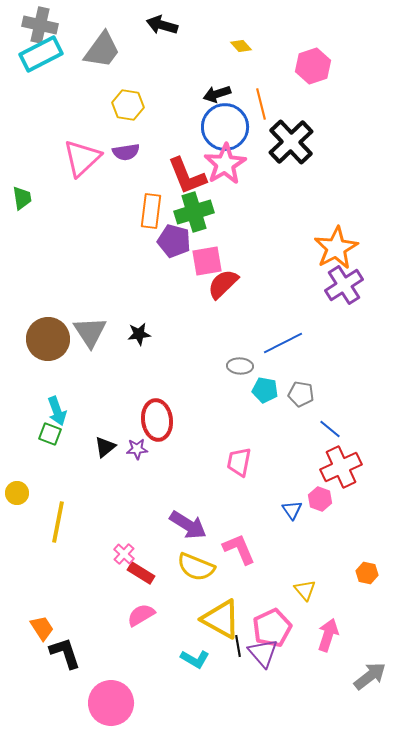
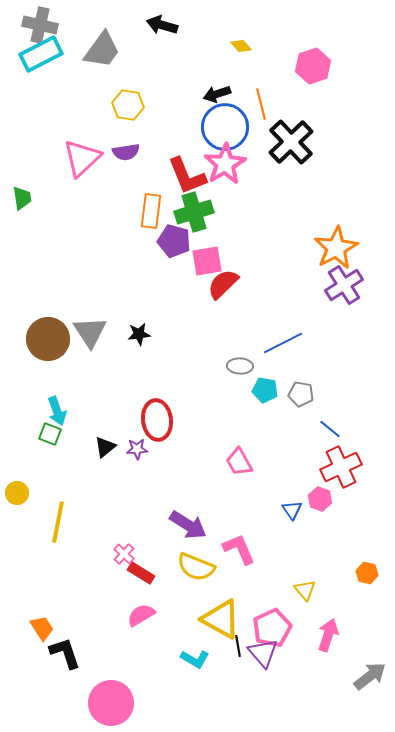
pink trapezoid at (239, 462): rotated 40 degrees counterclockwise
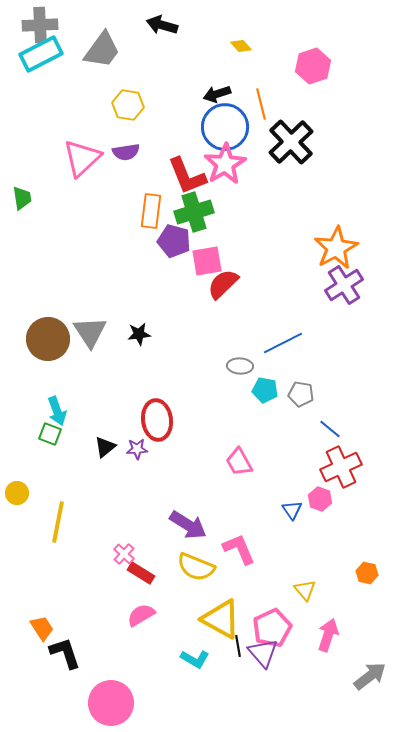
gray cross at (40, 25): rotated 16 degrees counterclockwise
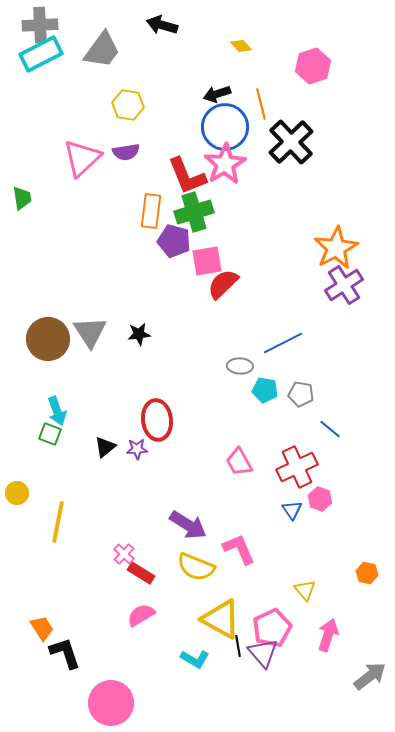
red cross at (341, 467): moved 44 px left
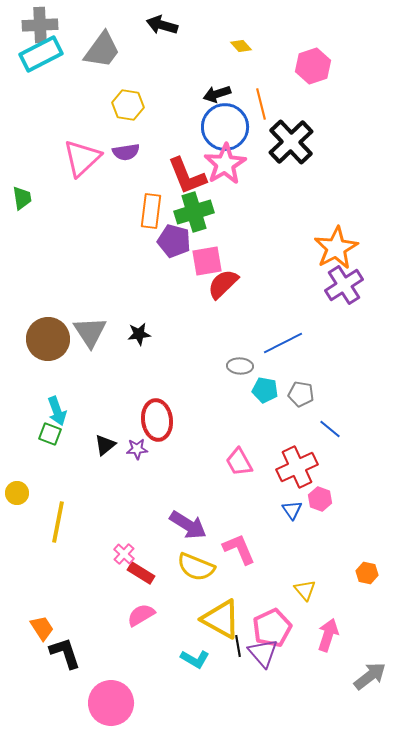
black triangle at (105, 447): moved 2 px up
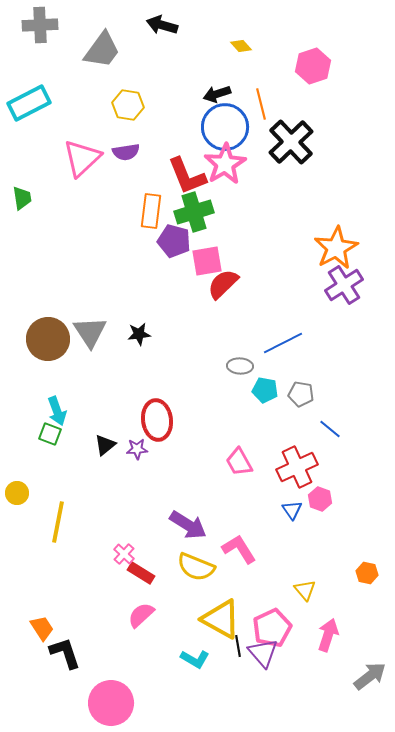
cyan rectangle at (41, 54): moved 12 px left, 49 px down
pink L-shape at (239, 549): rotated 9 degrees counterclockwise
pink semicircle at (141, 615): rotated 12 degrees counterclockwise
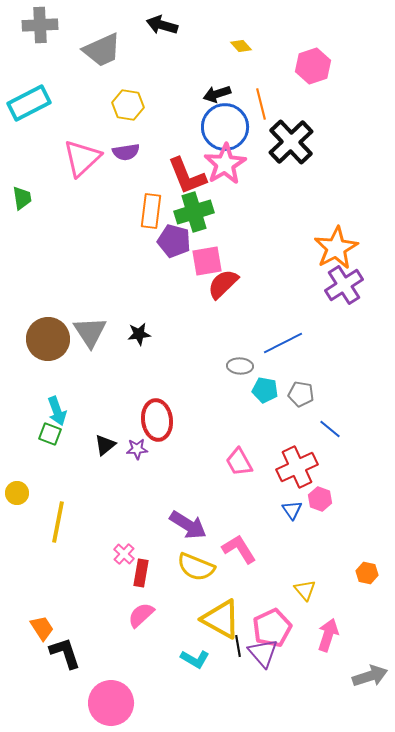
gray trapezoid at (102, 50): rotated 30 degrees clockwise
red rectangle at (141, 573): rotated 68 degrees clockwise
gray arrow at (370, 676): rotated 20 degrees clockwise
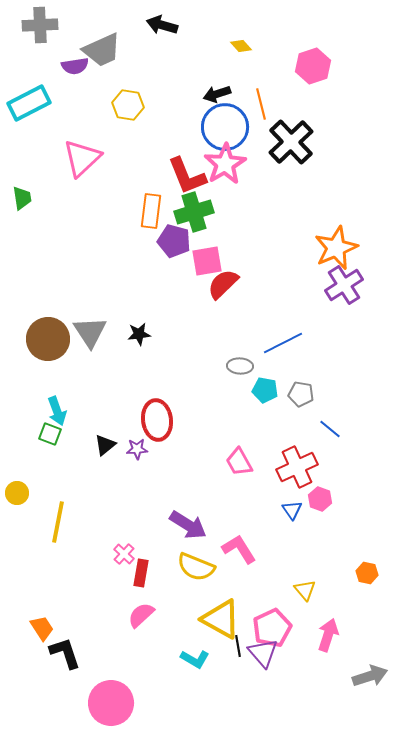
purple semicircle at (126, 152): moved 51 px left, 86 px up
orange star at (336, 248): rotated 6 degrees clockwise
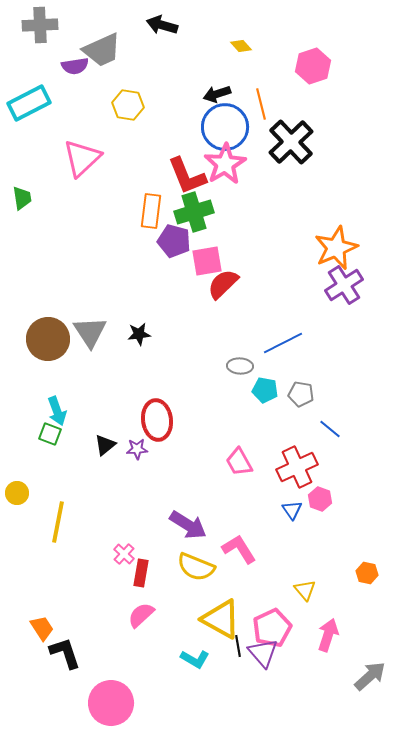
gray arrow at (370, 676): rotated 24 degrees counterclockwise
